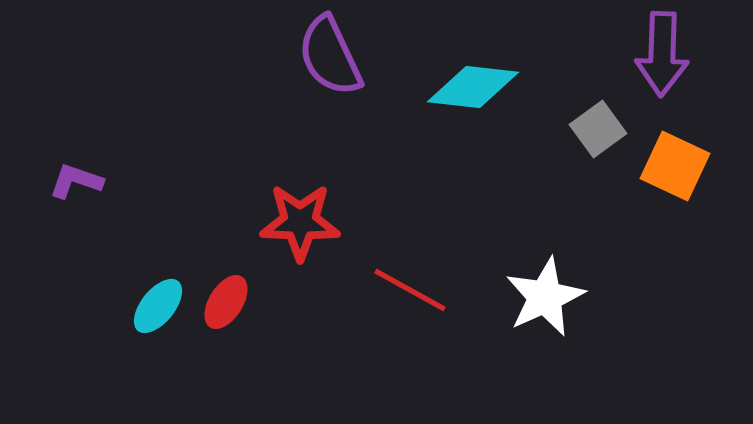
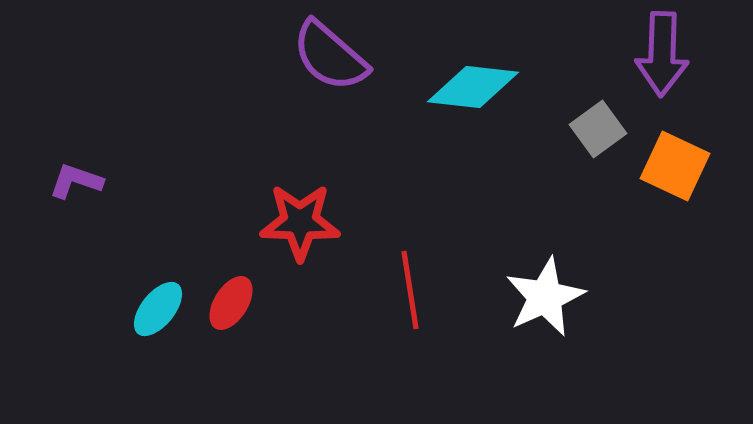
purple semicircle: rotated 24 degrees counterclockwise
red line: rotated 52 degrees clockwise
red ellipse: moved 5 px right, 1 px down
cyan ellipse: moved 3 px down
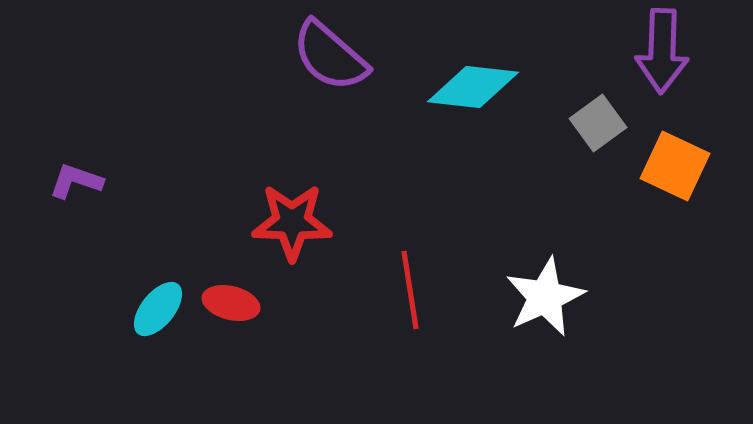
purple arrow: moved 3 px up
gray square: moved 6 px up
red star: moved 8 px left
red ellipse: rotated 72 degrees clockwise
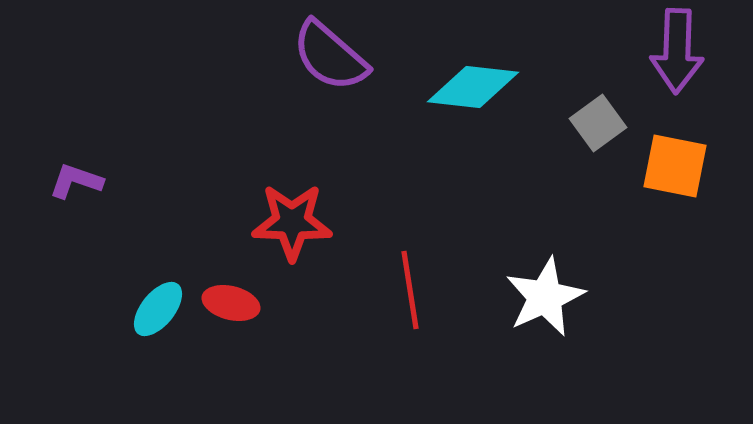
purple arrow: moved 15 px right
orange square: rotated 14 degrees counterclockwise
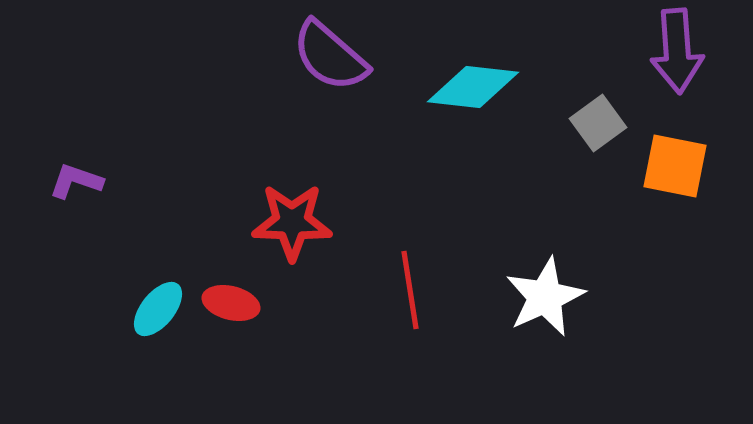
purple arrow: rotated 6 degrees counterclockwise
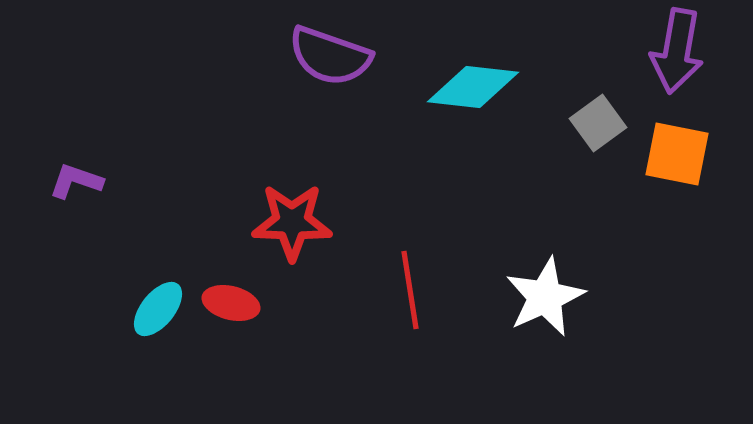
purple arrow: rotated 14 degrees clockwise
purple semicircle: rotated 22 degrees counterclockwise
orange square: moved 2 px right, 12 px up
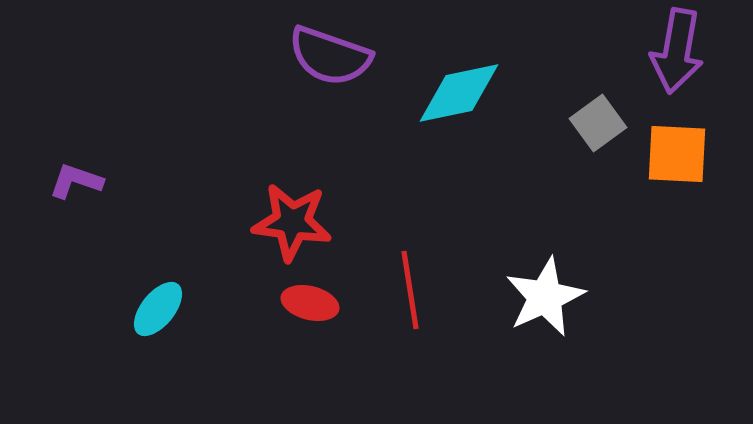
cyan diamond: moved 14 px left, 6 px down; rotated 18 degrees counterclockwise
orange square: rotated 8 degrees counterclockwise
red star: rotated 6 degrees clockwise
red ellipse: moved 79 px right
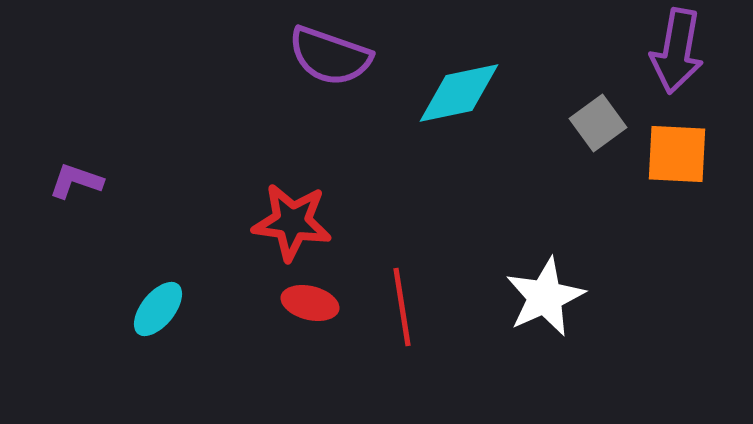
red line: moved 8 px left, 17 px down
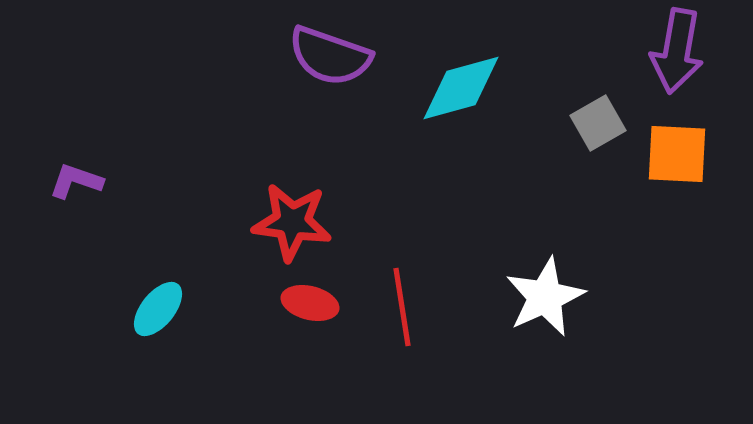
cyan diamond: moved 2 px right, 5 px up; rotated 4 degrees counterclockwise
gray square: rotated 6 degrees clockwise
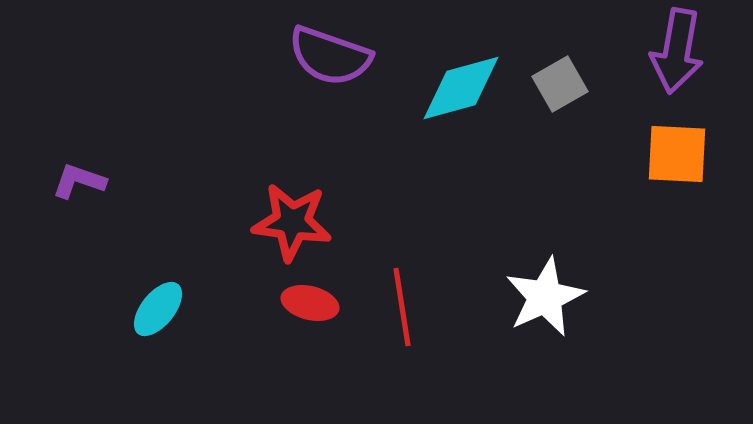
gray square: moved 38 px left, 39 px up
purple L-shape: moved 3 px right
